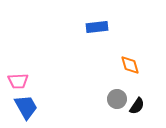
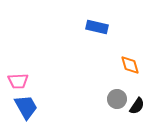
blue rectangle: rotated 20 degrees clockwise
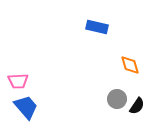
blue trapezoid: rotated 12 degrees counterclockwise
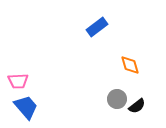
blue rectangle: rotated 50 degrees counterclockwise
black semicircle: rotated 18 degrees clockwise
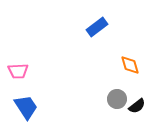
pink trapezoid: moved 10 px up
blue trapezoid: rotated 8 degrees clockwise
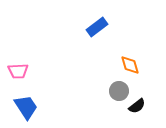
gray circle: moved 2 px right, 8 px up
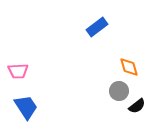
orange diamond: moved 1 px left, 2 px down
